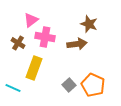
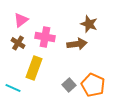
pink triangle: moved 10 px left
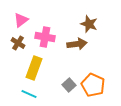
cyan line: moved 16 px right, 6 px down
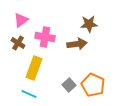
brown star: rotated 24 degrees counterclockwise
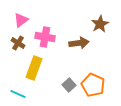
brown star: moved 11 px right; rotated 24 degrees counterclockwise
brown arrow: moved 2 px right, 1 px up
cyan line: moved 11 px left
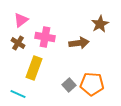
orange pentagon: moved 1 px left, 1 px up; rotated 20 degrees counterclockwise
